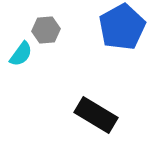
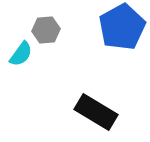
black rectangle: moved 3 px up
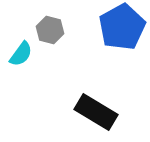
gray hexagon: moved 4 px right; rotated 20 degrees clockwise
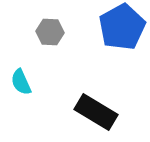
gray hexagon: moved 2 px down; rotated 12 degrees counterclockwise
cyan semicircle: moved 28 px down; rotated 120 degrees clockwise
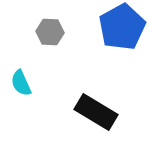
cyan semicircle: moved 1 px down
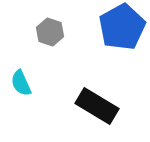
gray hexagon: rotated 16 degrees clockwise
black rectangle: moved 1 px right, 6 px up
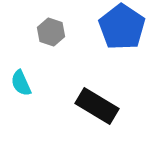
blue pentagon: rotated 9 degrees counterclockwise
gray hexagon: moved 1 px right
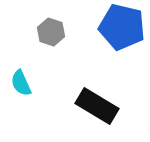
blue pentagon: rotated 21 degrees counterclockwise
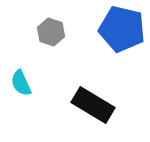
blue pentagon: moved 2 px down
black rectangle: moved 4 px left, 1 px up
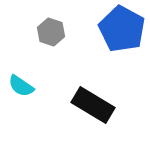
blue pentagon: rotated 15 degrees clockwise
cyan semicircle: moved 3 px down; rotated 32 degrees counterclockwise
